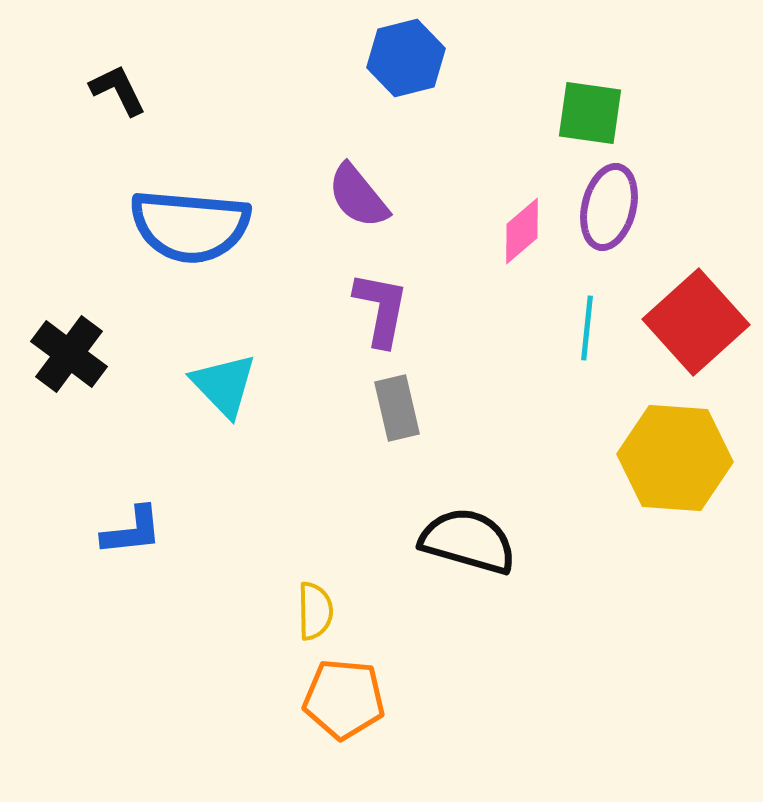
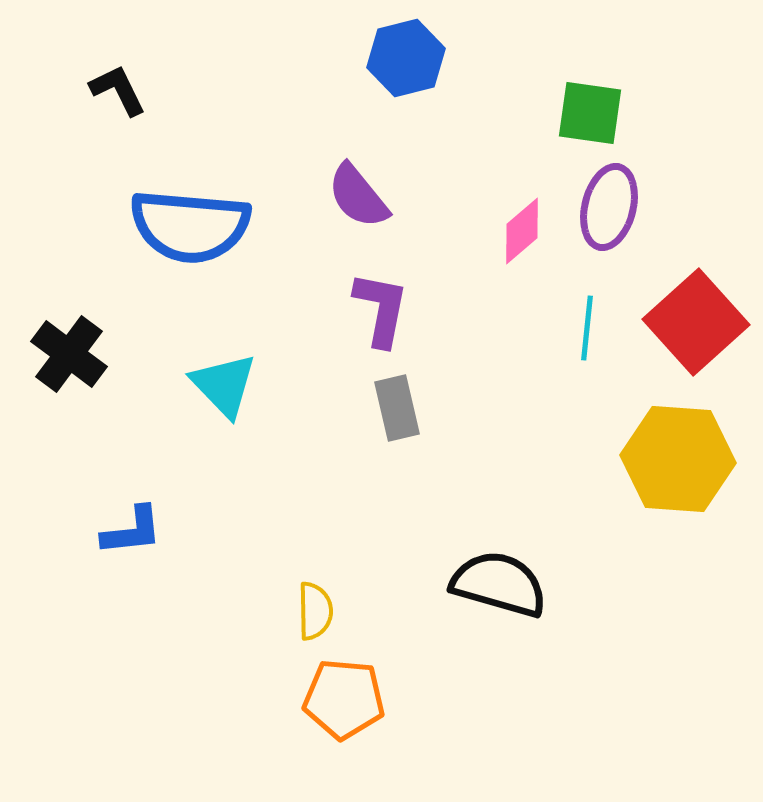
yellow hexagon: moved 3 px right, 1 px down
black semicircle: moved 31 px right, 43 px down
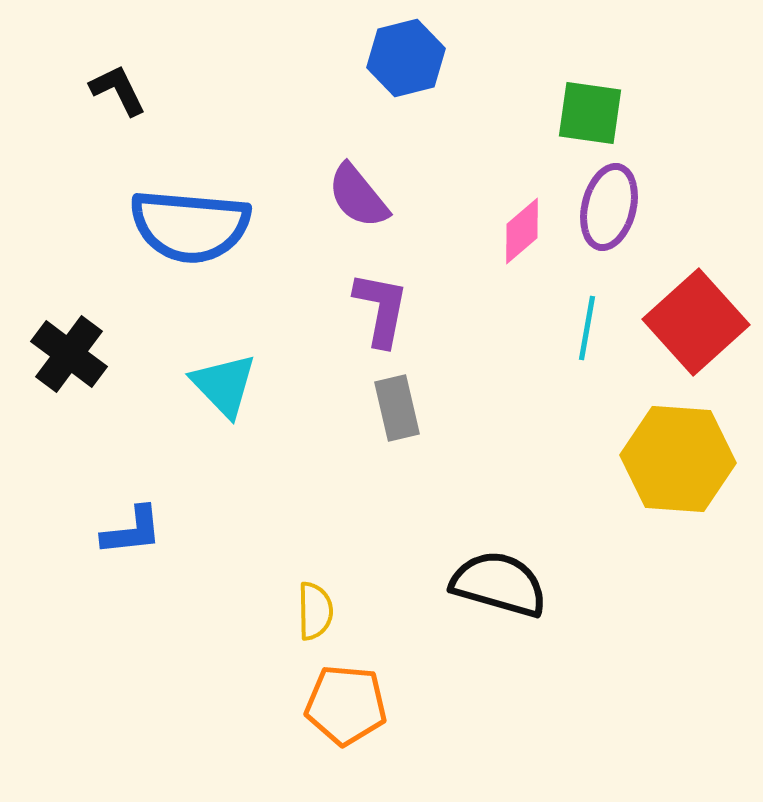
cyan line: rotated 4 degrees clockwise
orange pentagon: moved 2 px right, 6 px down
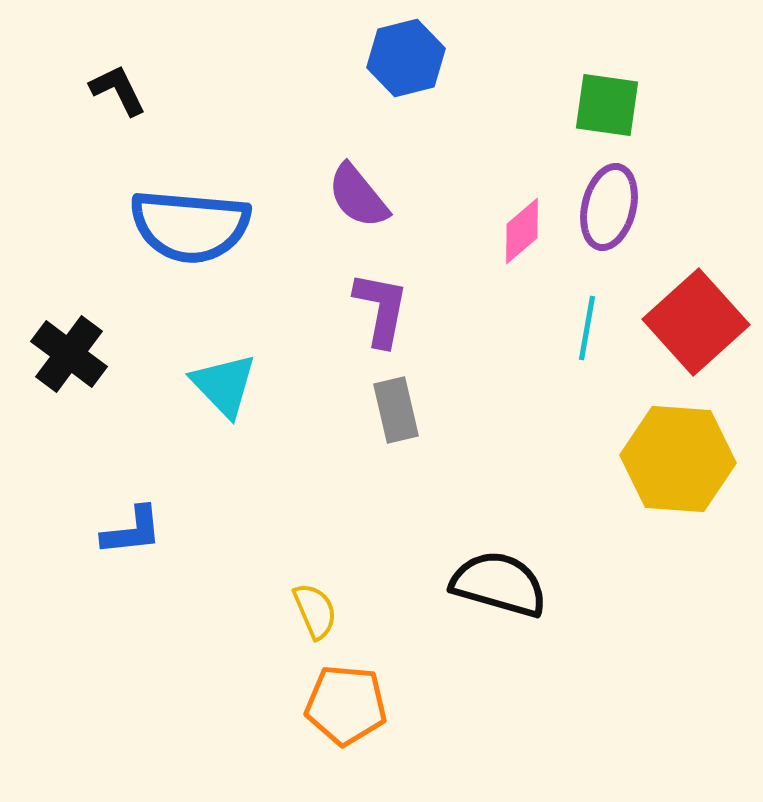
green square: moved 17 px right, 8 px up
gray rectangle: moved 1 px left, 2 px down
yellow semicircle: rotated 22 degrees counterclockwise
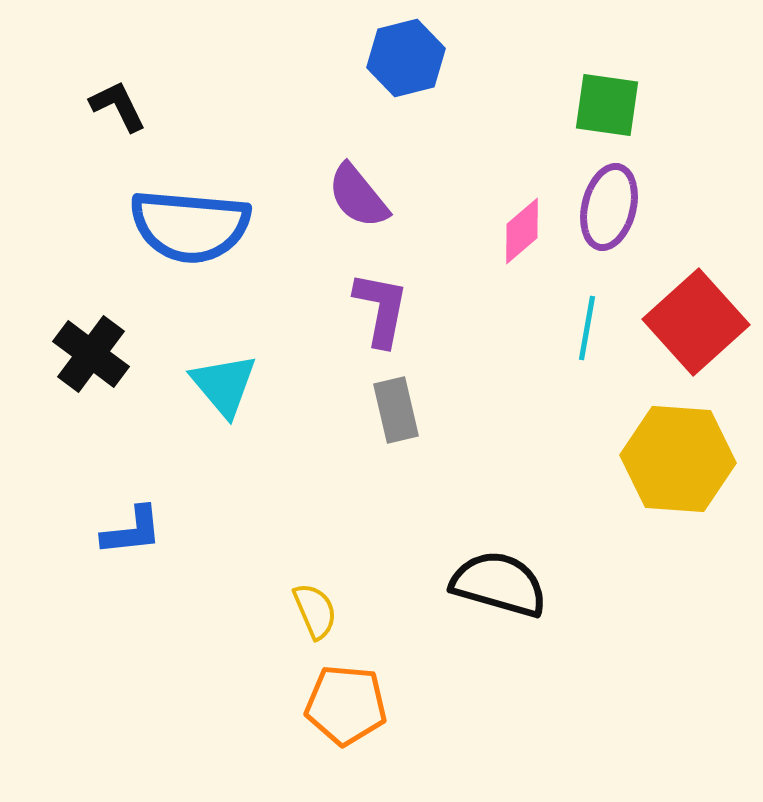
black L-shape: moved 16 px down
black cross: moved 22 px right
cyan triangle: rotated 4 degrees clockwise
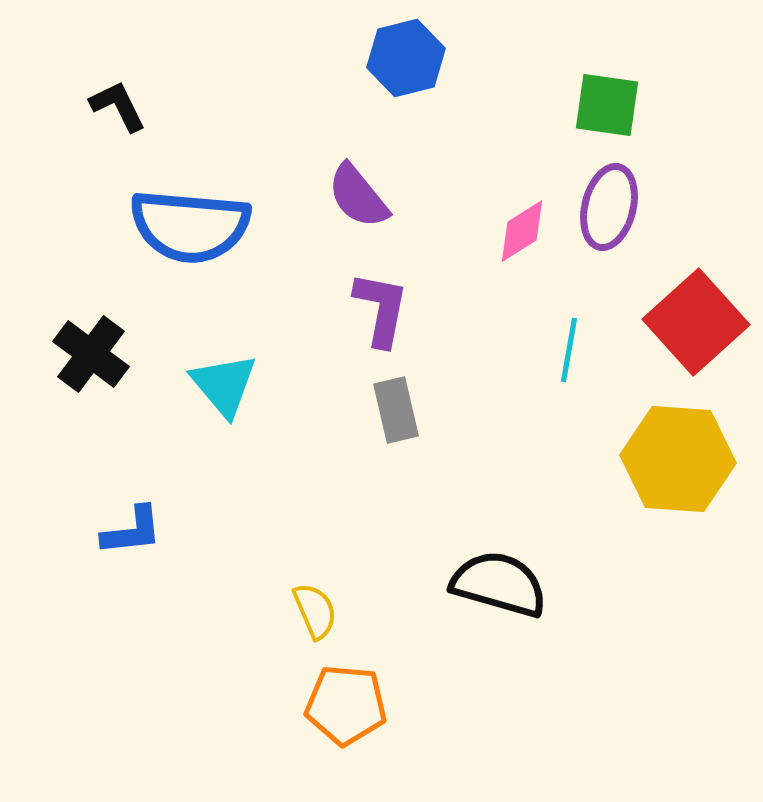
pink diamond: rotated 8 degrees clockwise
cyan line: moved 18 px left, 22 px down
